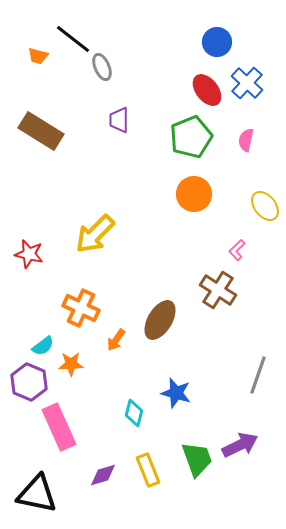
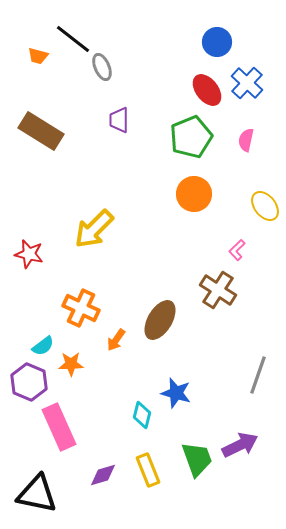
yellow arrow: moved 1 px left, 5 px up
cyan diamond: moved 8 px right, 2 px down
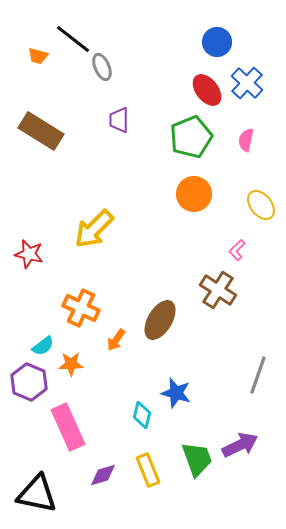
yellow ellipse: moved 4 px left, 1 px up
pink rectangle: moved 9 px right
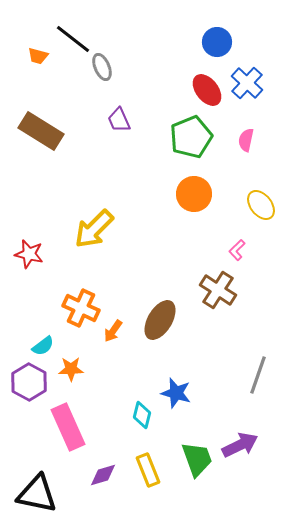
purple trapezoid: rotated 24 degrees counterclockwise
orange arrow: moved 3 px left, 9 px up
orange star: moved 5 px down
purple hexagon: rotated 6 degrees clockwise
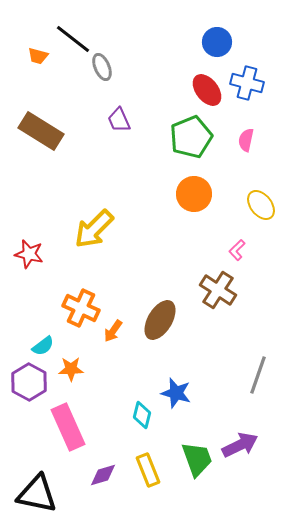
blue cross: rotated 28 degrees counterclockwise
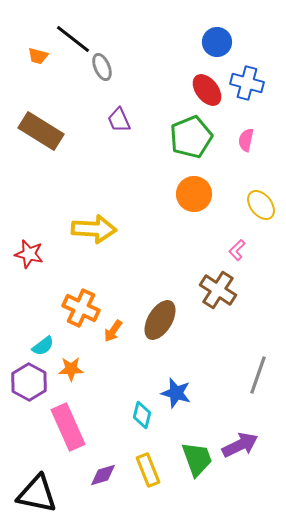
yellow arrow: rotated 132 degrees counterclockwise
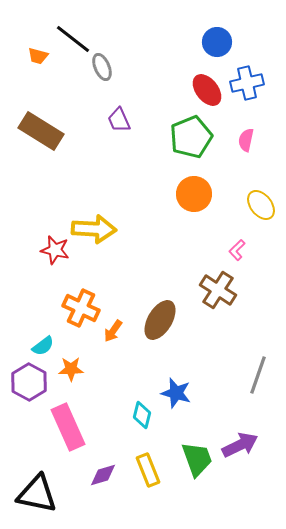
blue cross: rotated 28 degrees counterclockwise
red star: moved 26 px right, 4 px up
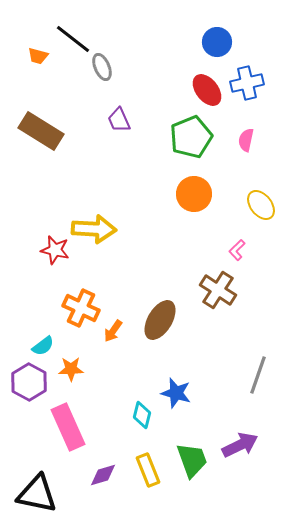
green trapezoid: moved 5 px left, 1 px down
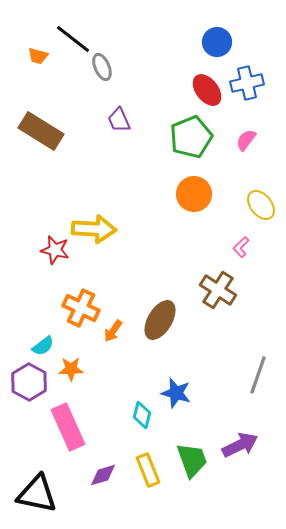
pink semicircle: rotated 25 degrees clockwise
pink L-shape: moved 4 px right, 3 px up
